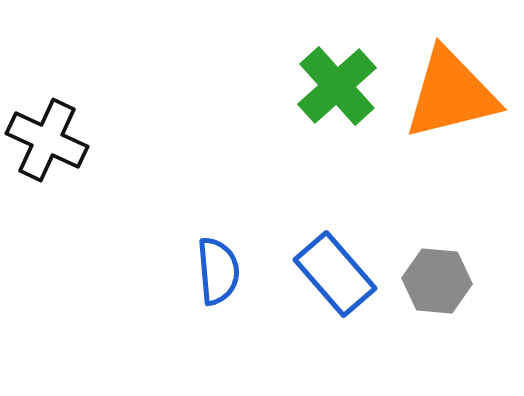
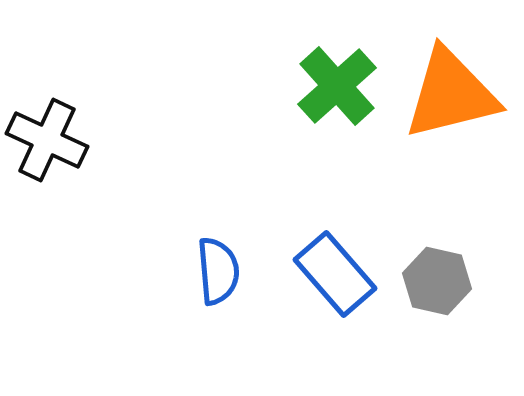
gray hexagon: rotated 8 degrees clockwise
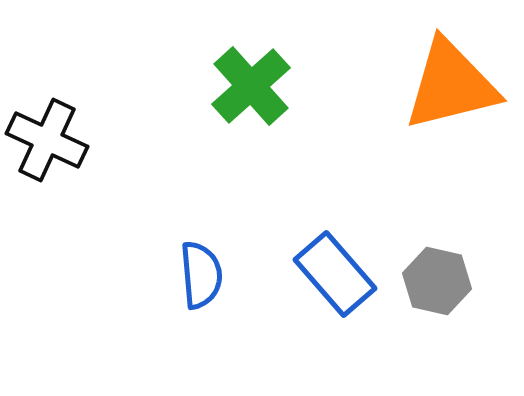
green cross: moved 86 px left
orange triangle: moved 9 px up
blue semicircle: moved 17 px left, 4 px down
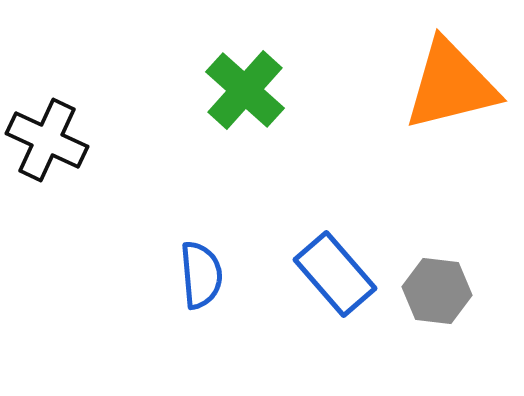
green cross: moved 6 px left, 4 px down; rotated 6 degrees counterclockwise
gray hexagon: moved 10 px down; rotated 6 degrees counterclockwise
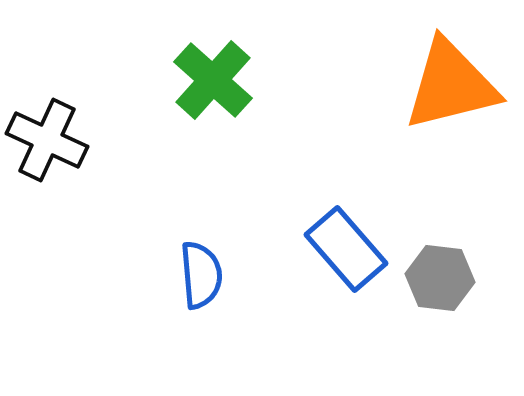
green cross: moved 32 px left, 10 px up
blue rectangle: moved 11 px right, 25 px up
gray hexagon: moved 3 px right, 13 px up
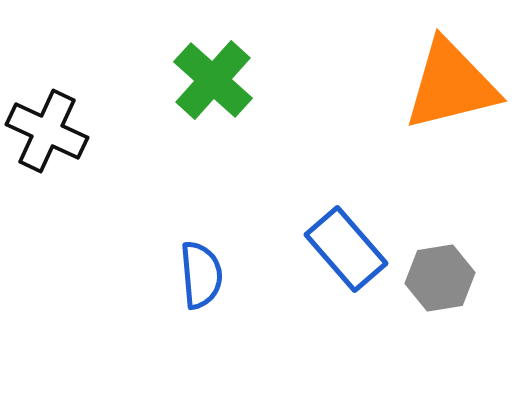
black cross: moved 9 px up
gray hexagon: rotated 16 degrees counterclockwise
